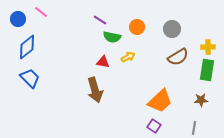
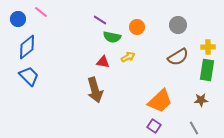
gray circle: moved 6 px right, 4 px up
blue trapezoid: moved 1 px left, 2 px up
gray line: rotated 40 degrees counterclockwise
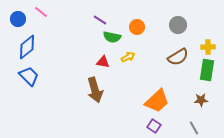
orange trapezoid: moved 3 px left
